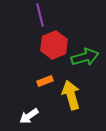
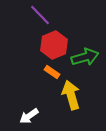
purple line: rotated 30 degrees counterclockwise
orange rectangle: moved 7 px right, 9 px up; rotated 56 degrees clockwise
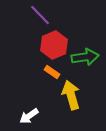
green arrow: rotated 8 degrees clockwise
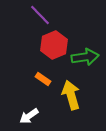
orange rectangle: moved 9 px left, 7 px down
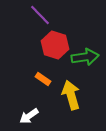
red hexagon: moved 1 px right; rotated 20 degrees counterclockwise
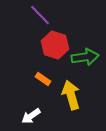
white arrow: moved 2 px right
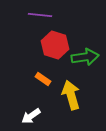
purple line: rotated 40 degrees counterclockwise
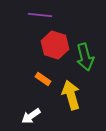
green arrow: rotated 84 degrees clockwise
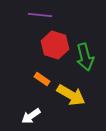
orange rectangle: moved 1 px left
yellow arrow: rotated 136 degrees clockwise
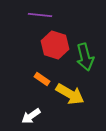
yellow arrow: moved 1 px left, 1 px up
